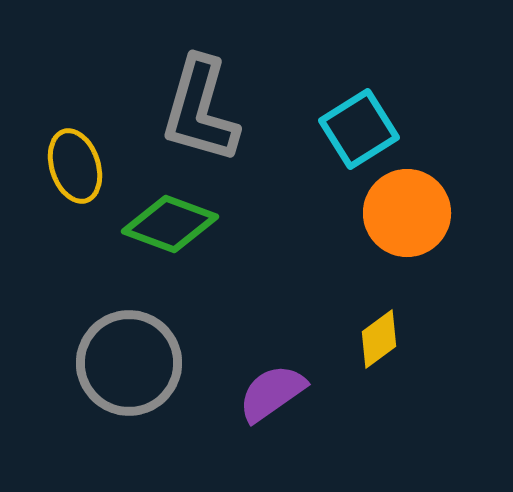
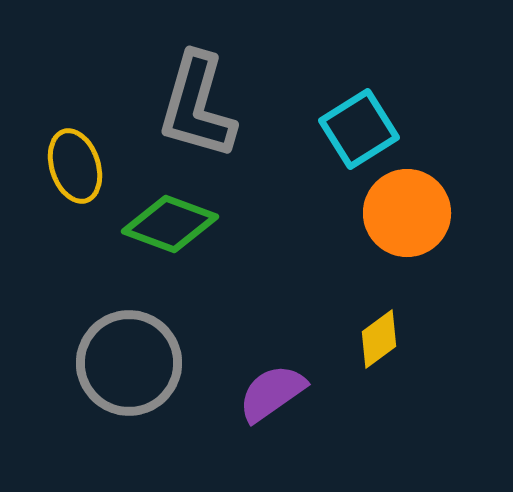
gray L-shape: moved 3 px left, 4 px up
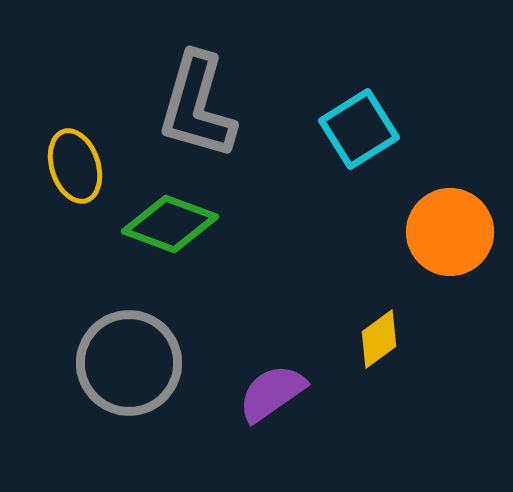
orange circle: moved 43 px right, 19 px down
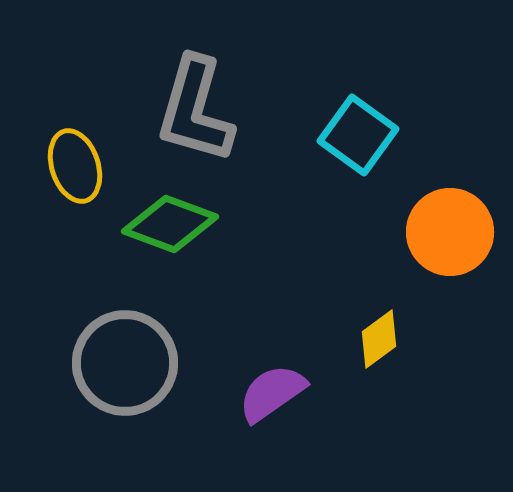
gray L-shape: moved 2 px left, 4 px down
cyan square: moved 1 px left, 6 px down; rotated 22 degrees counterclockwise
gray circle: moved 4 px left
